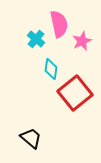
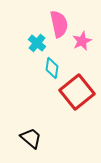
cyan cross: moved 1 px right, 4 px down
cyan diamond: moved 1 px right, 1 px up
red square: moved 2 px right, 1 px up
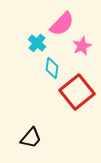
pink semicircle: moved 3 px right; rotated 56 degrees clockwise
pink star: moved 5 px down
black trapezoid: rotated 90 degrees clockwise
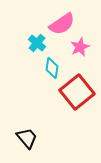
pink semicircle: rotated 12 degrees clockwise
pink star: moved 2 px left, 1 px down
black trapezoid: moved 4 px left; rotated 80 degrees counterclockwise
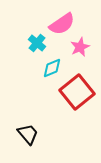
cyan diamond: rotated 60 degrees clockwise
black trapezoid: moved 1 px right, 4 px up
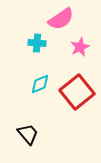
pink semicircle: moved 1 px left, 5 px up
cyan cross: rotated 36 degrees counterclockwise
cyan diamond: moved 12 px left, 16 px down
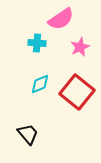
red square: rotated 12 degrees counterclockwise
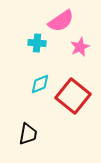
pink semicircle: moved 2 px down
red square: moved 4 px left, 4 px down
black trapezoid: rotated 50 degrees clockwise
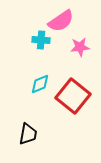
cyan cross: moved 4 px right, 3 px up
pink star: rotated 18 degrees clockwise
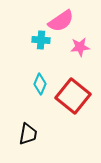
cyan diamond: rotated 45 degrees counterclockwise
